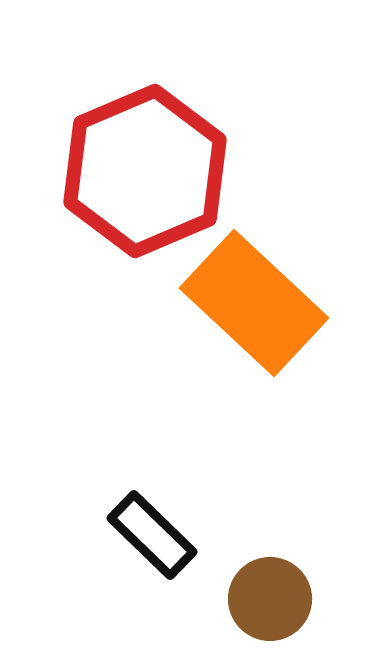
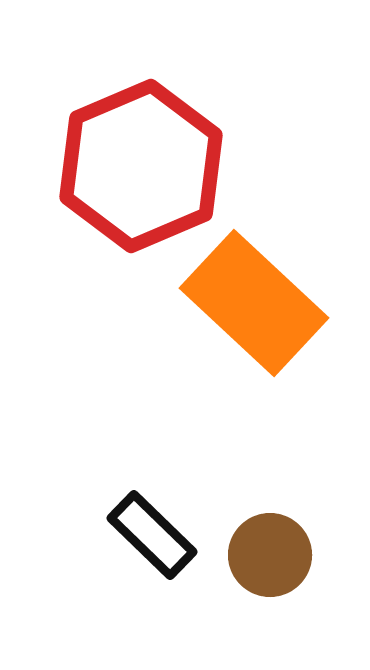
red hexagon: moved 4 px left, 5 px up
brown circle: moved 44 px up
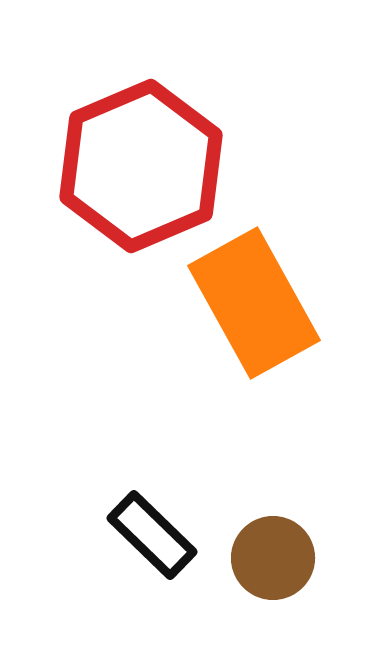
orange rectangle: rotated 18 degrees clockwise
brown circle: moved 3 px right, 3 px down
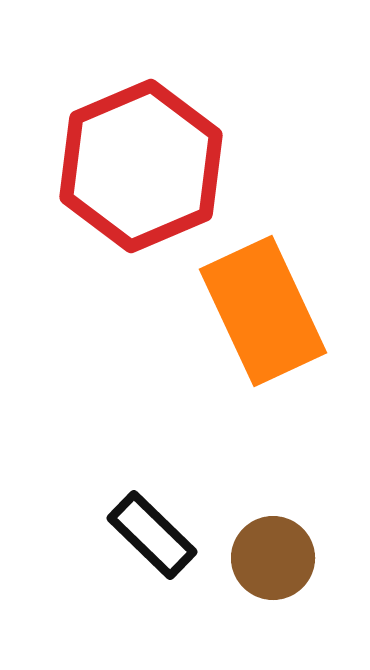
orange rectangle: moved 9 px right, 8 px down; rotated 4 degrees clockwise
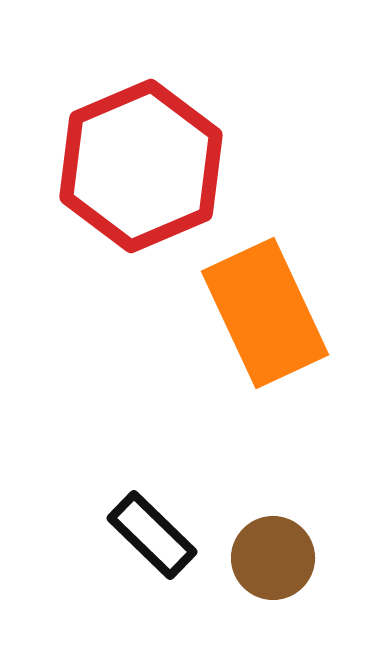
orange rectangle: moved 2 px right, 2 px down
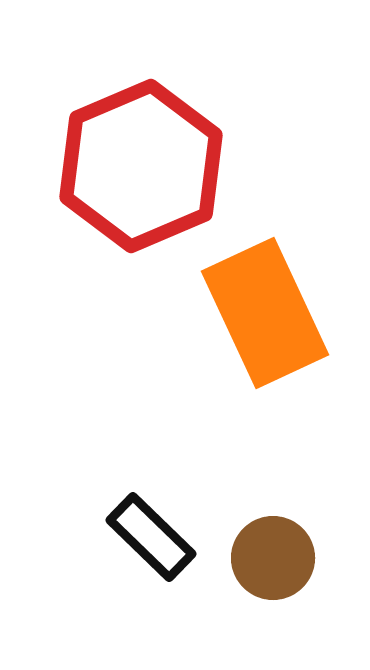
black rectangle: moved 1 px left, 2 px down
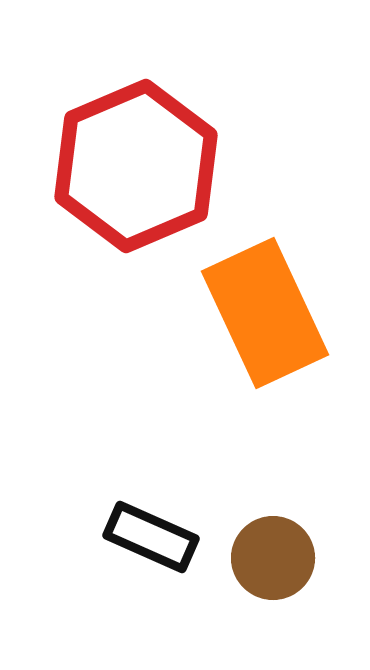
red hexagon: moved 5 px left
black rectangle: rotated 20 degrees counterclockwise
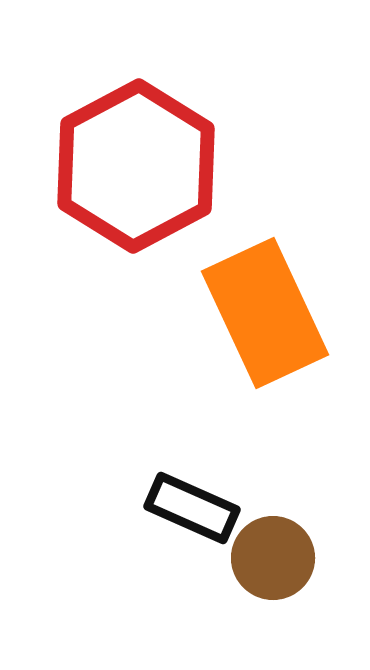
red hexagon: rotated 5 degrees counterclockwise
black rectangle: moved 41 px right, 29 px up
